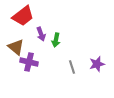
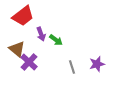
green arrow: rotated 64 degrees counterclockwise
brown triangle: moved 1 px right, 2 px down
purple cross: rotated 30 degrees clockwise
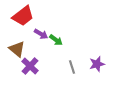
purple arrow: rotated 40 degrees counterclockwise
purple cross: moved 1 px right, 4 px down
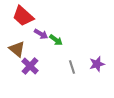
red trapezoid: rotated 80 degrees clockwise
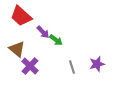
red trapezoid: moved 2 px left
purple arrow: moved 2 px right, 2 px up; rotated 16 degrees clockwise
